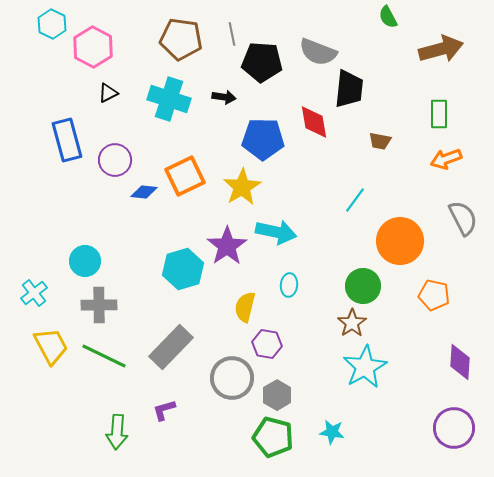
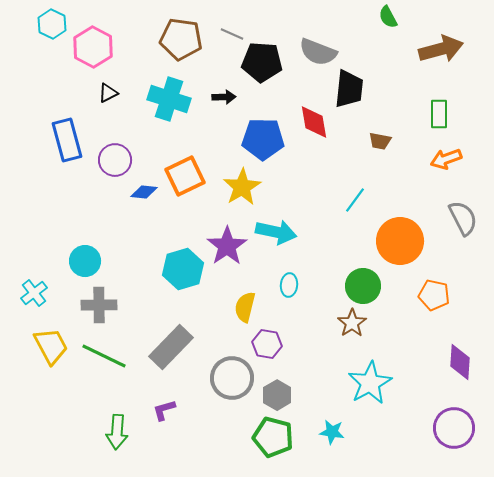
gray line at (232, 34): rotated 55 degrees counterclockwise
black arrow at (224, 97): rotated 10 degrees counterclockwise
cyan star at (365, 367): moved 5 px right, 16 px down
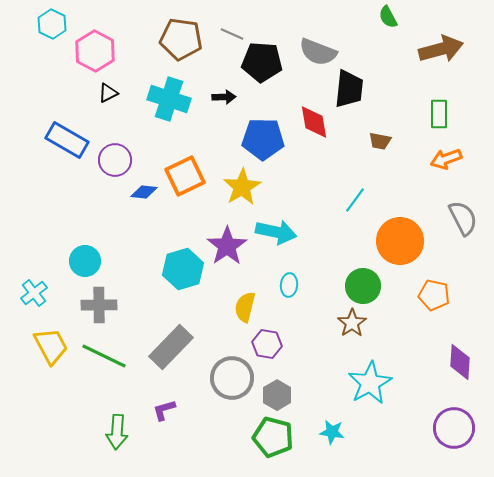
pink hexagon at (93, 47): moved 2 px right, 4 px down
blue rectangle at (67, 140): rotated 45 degrees counterclockwise
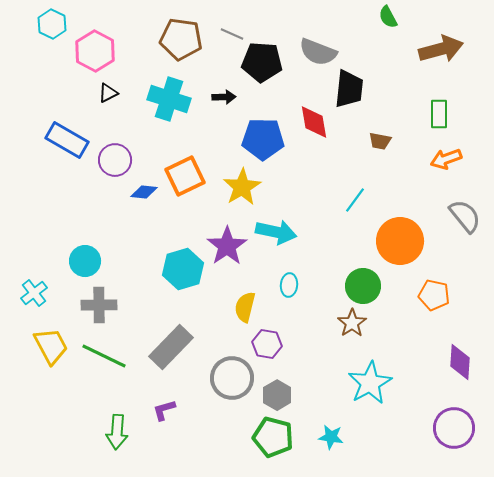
gray semicircle at (463, 218): moved 2 px right, 2 px up; rotated 12 degrees counterclockwise
cyan star at (332, 432): moved 1 px left, 5 px down
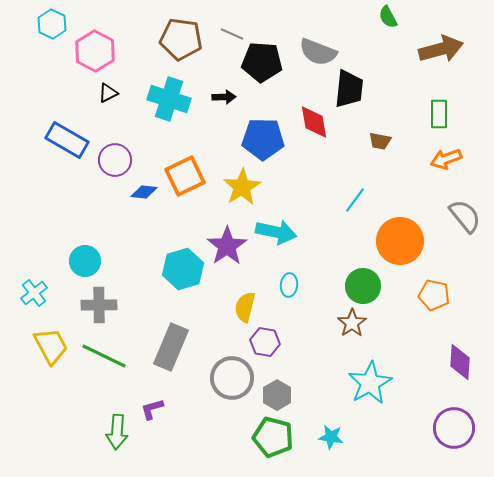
purple hexagon at (267, 344): moved 2 px left, 2 px up
gray rectangle at (171, 347): rotated 21 degrees counterclockwise
purple L-shape at (164, 410): moved 12 px left, 1 px up
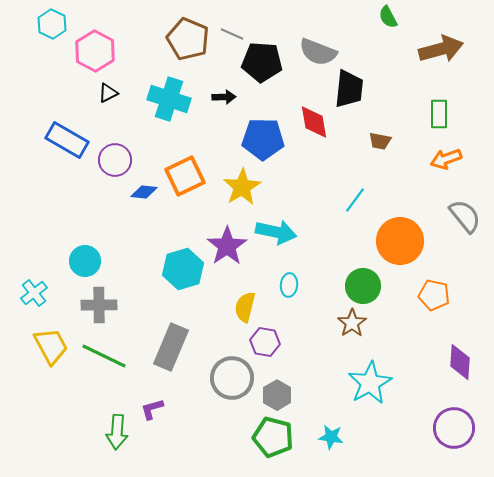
brown pentagon at (181, 39): moved 7 px right; rotated 15 degrees clockwise
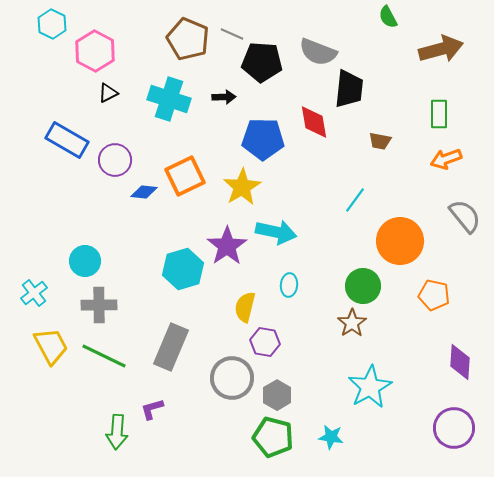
cyan star at (370, 383): moved 4 px down
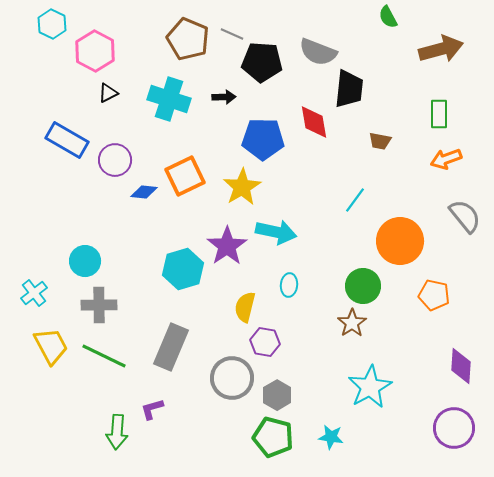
purple diamond at (460, 362): moved 1 px right, 4 px down
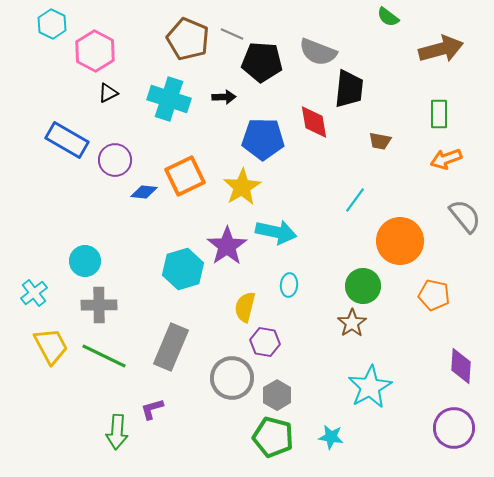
green semicircle at (388, 17): rotated 25 degrees counterclockwise
